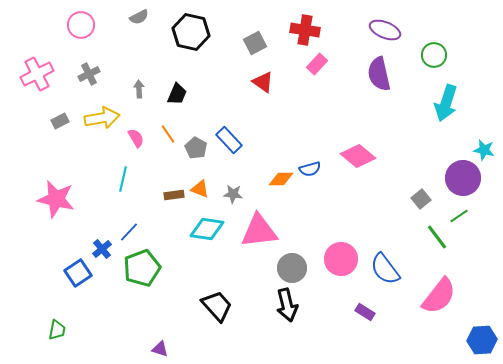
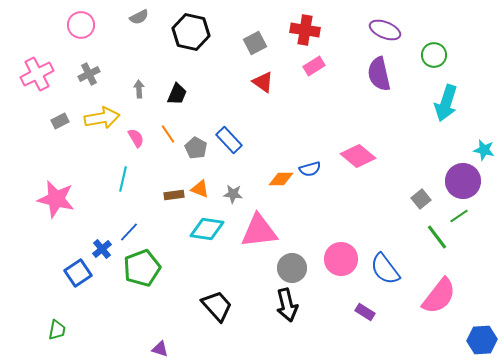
pink rectangle at (317, 64): moved 3 px left, 2 px down; rotated 15 degrees clockwise
purple circle at (463, 178): moved 3 px down
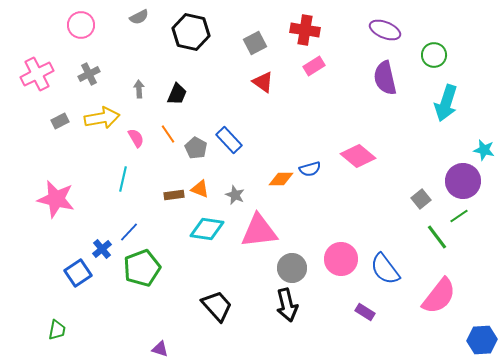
purple semicircle at (379, 74): moved 6 px right, 4 px down
gray star at (233, 194): moved 2 px right, 1 px down; rotated 18 degrees clockwise
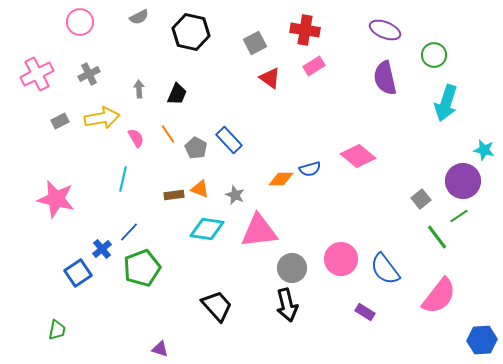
pink circle at (81, 25): moved 1 px left, 3 px up
red triangle at (263, 82): moved 7 px right, 4 px up
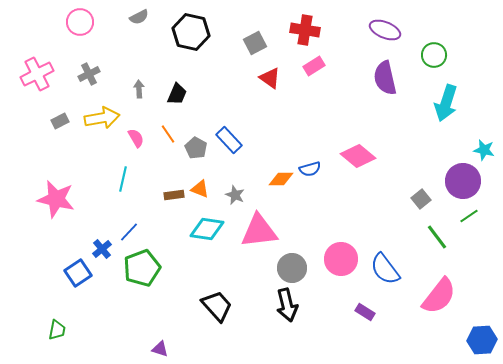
green line at (459, 216): moved 10 px right
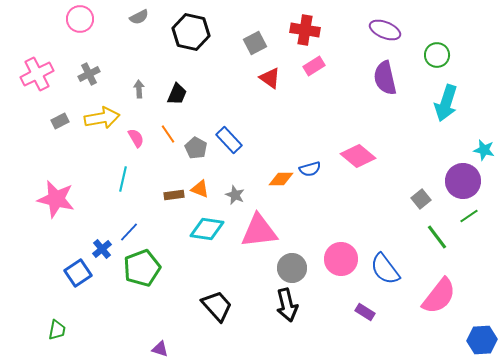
pink circle at (80, 22): moved 3 px up
green circle at (434, 55): moved 3 px right
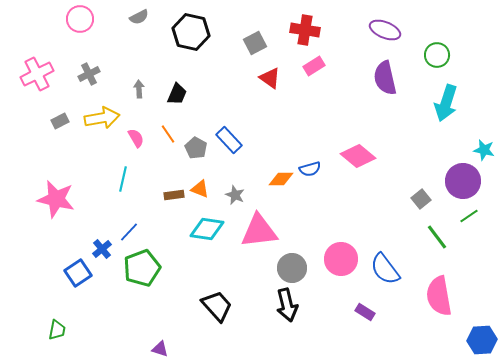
pink semicircle at (439, 296): rotated 132 degrees clockwise
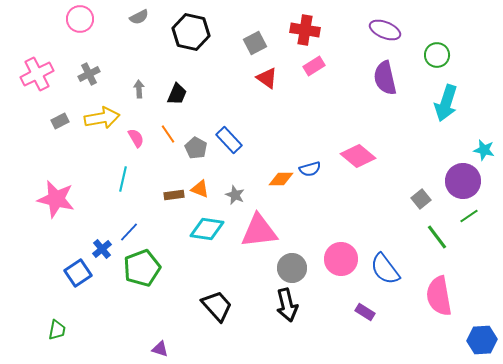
red triangle at (270, 78): moved 3 px left
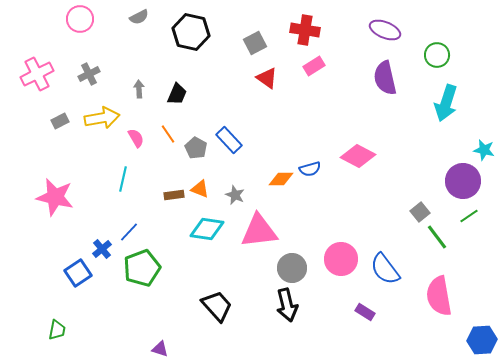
pink diamond at (358, 156): rotated 12 degrees counterclockwise
pink star at (56, 199): moved 1 px left, 2 px up
gray square at (421, 199): moved 1 px left, 13 px down
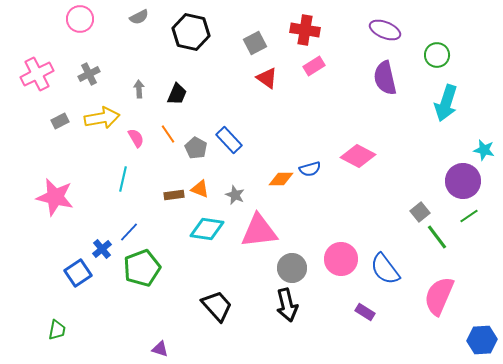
pink semicircle at (439, 296): rotated 33 degrees clockwise
